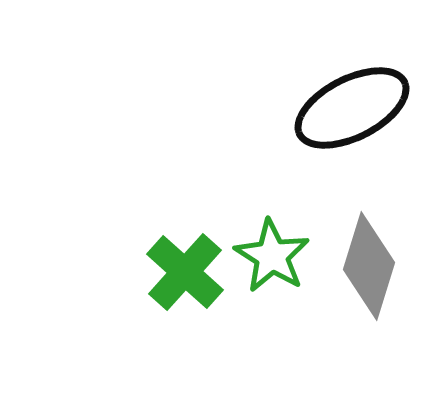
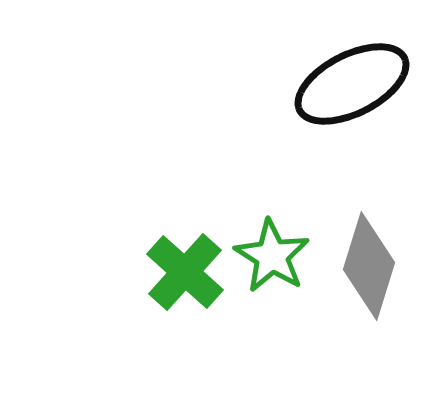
black ellipse: moved 24 px up
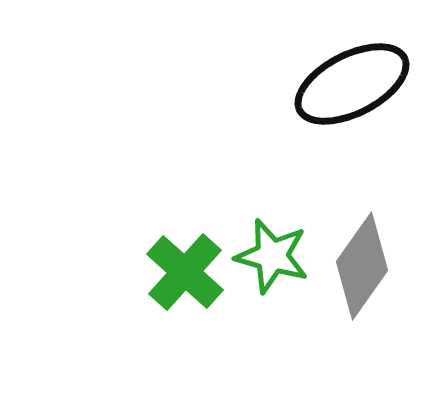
green star: rotated 16 degrees counterclockwise
gray diamond: moved 7 px left; rotated 18 degrees clockwise
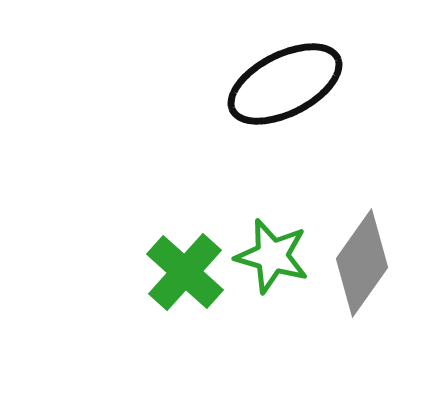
black ellipse: moved 67 px left
gray diamond: moved 3 px up
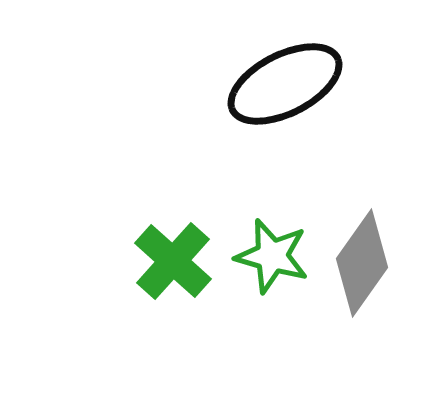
green cross: moved 12 px left, 11 px up
